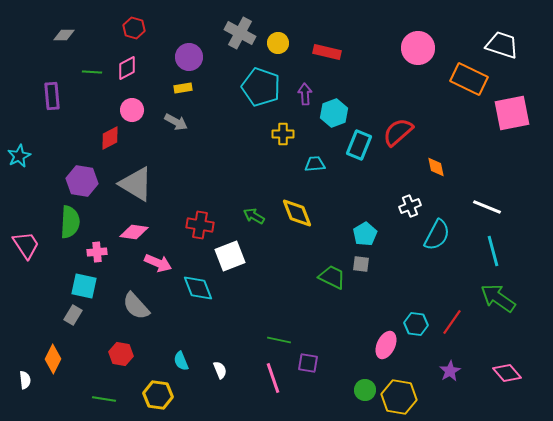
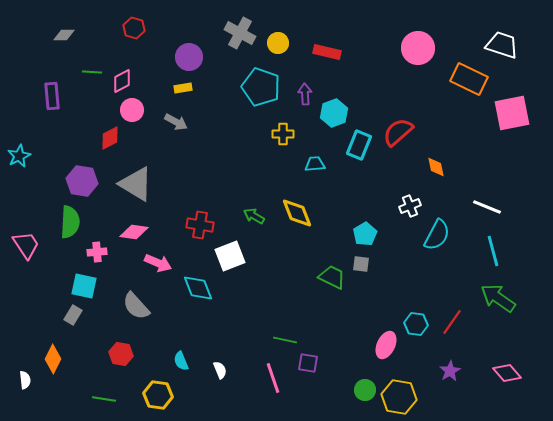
pink diamond at (127, 68): moved 5 px left, 13 px down
green line at (279, 340): moved 6 px right
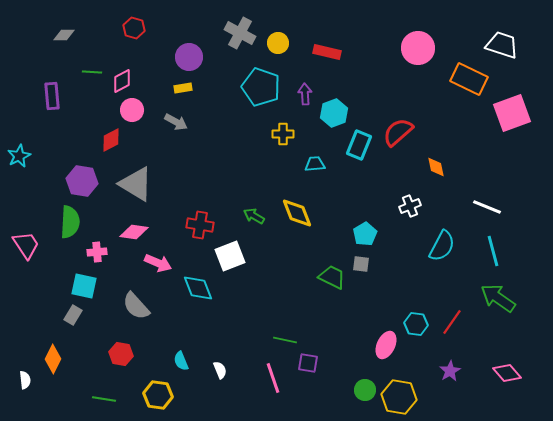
pink square at (512, 113): rotated 9 degrees counterclockwise
red diamond at (110, 138): moved 1 px right, 2 px down
cyan semicircle at (437, 235): moved 5 px right, 11 px down
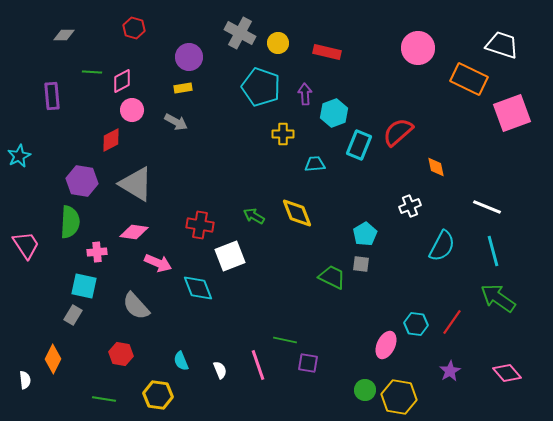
pink line at (273, 378): moved 15 px left, 13 px up
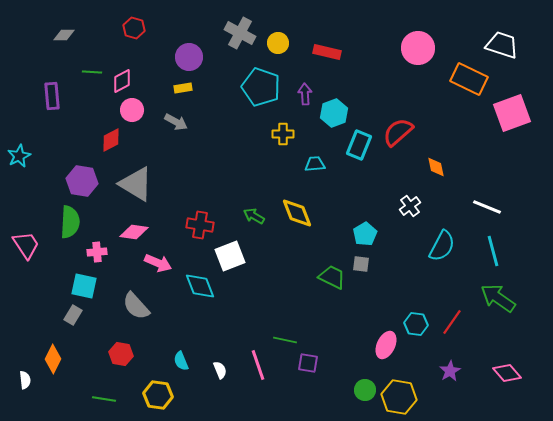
white cross at (410, 206): rotated 15 degrees counterclockwise
cyan diamond at (198, 288): moved 2 px right, 2 px up
